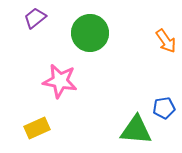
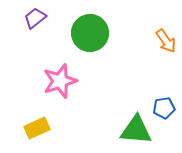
pink star: rotated 28 degrees counterclockwise
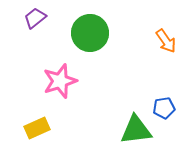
green triangle: rotated 12 degrees counterclockwise
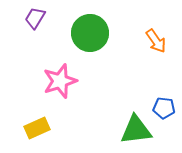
purple trapezoid: rotated 20 degrees counterclockwise
orange arrow: moved 10 px left
blue pentagon: rotated 15 degrees clockwise
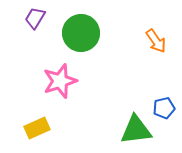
green circle: moved 9 px left
blue pentagon: rotated 20 degrees counterclockwise
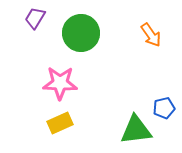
orange arrow: moved 5 px left, 6 px up
pink star: moved 2 px down; rotated 20 degrees clockwise
yellow rectangle: moved 23 px right, 5 px up
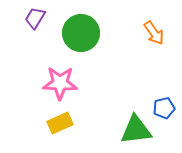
orange arrow: moved 3 px right, 2 px up
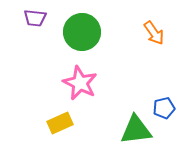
purple trapezoid: rotated 115 degrees counterclockwise
green circle: moved 1 px right, 1 px up
pink star: moved 20 px right; rotated 24 degrees clockwise
